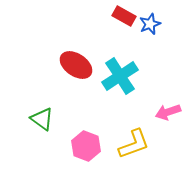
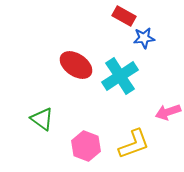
blue star: moved 6 px left, 14 px down; rotated 15 degrees clockwise
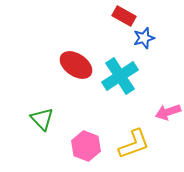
blue star: rotated 10 degrees counterclockwise
green triangle: rotated 10 degrees clockwise
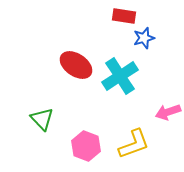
red rectangle: rotated 20 degrees counterclockwise
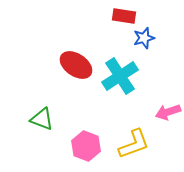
green triangle: rotated 25 degrees counterclockwise
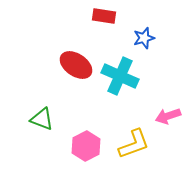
red rectangle: moved 20 px left
cyan cross: rotated 33 degrees counterclockwise
pink arrow: moved 4 px down
pink hexagon: rotated 12 degrees clockwise
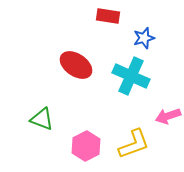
red rectangle: moved 4 px right
cyan cross: moved 11 px right
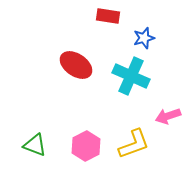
green triangle: moved 7 px left, 26 px down
